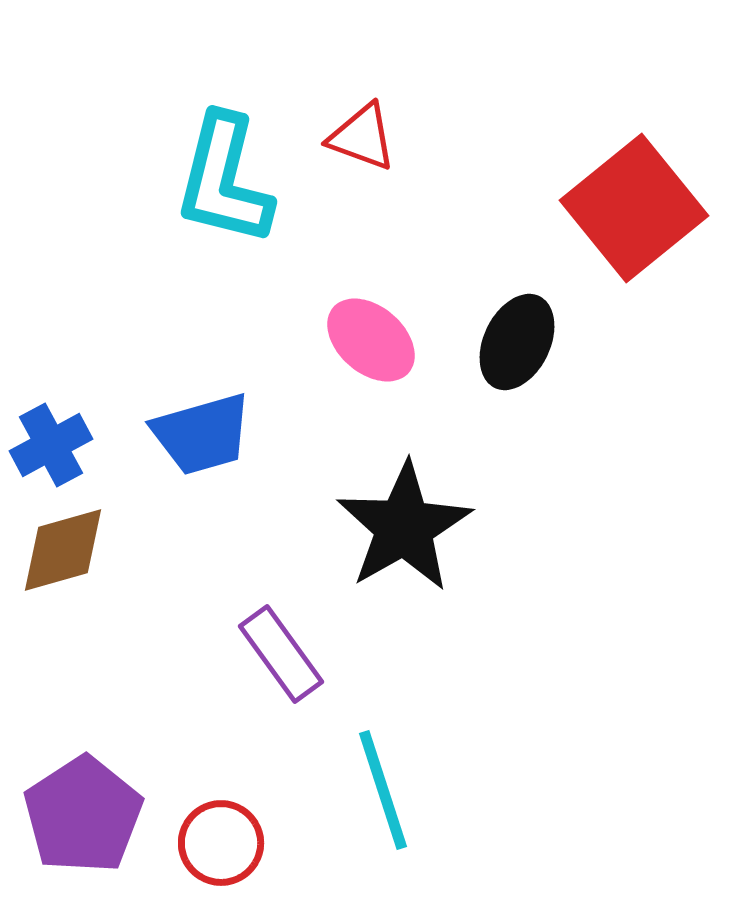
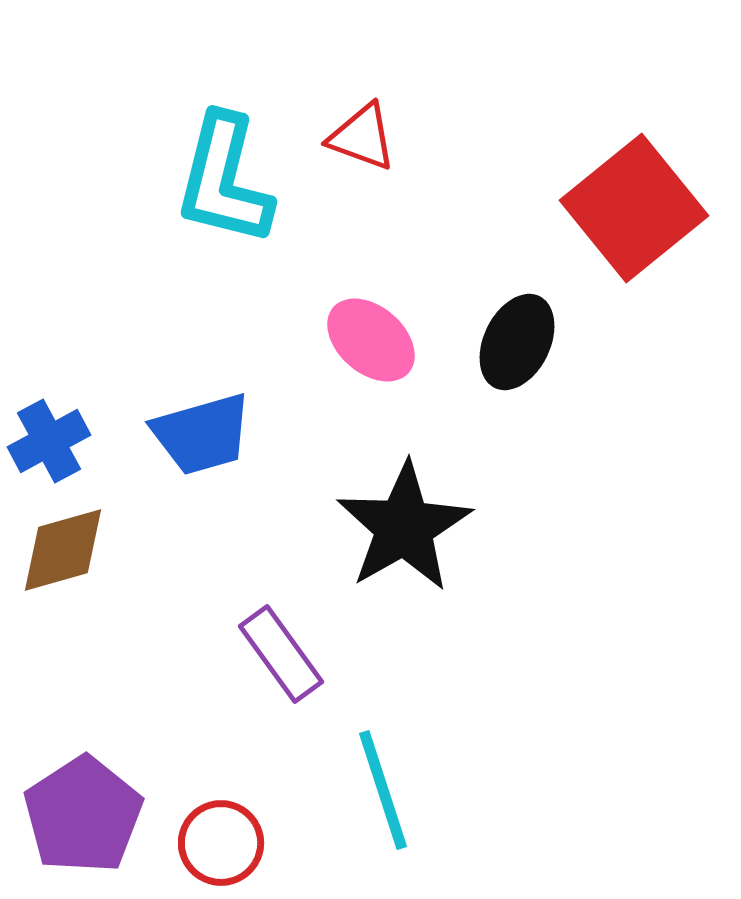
blue cross: moved 2 px left, 4 px up
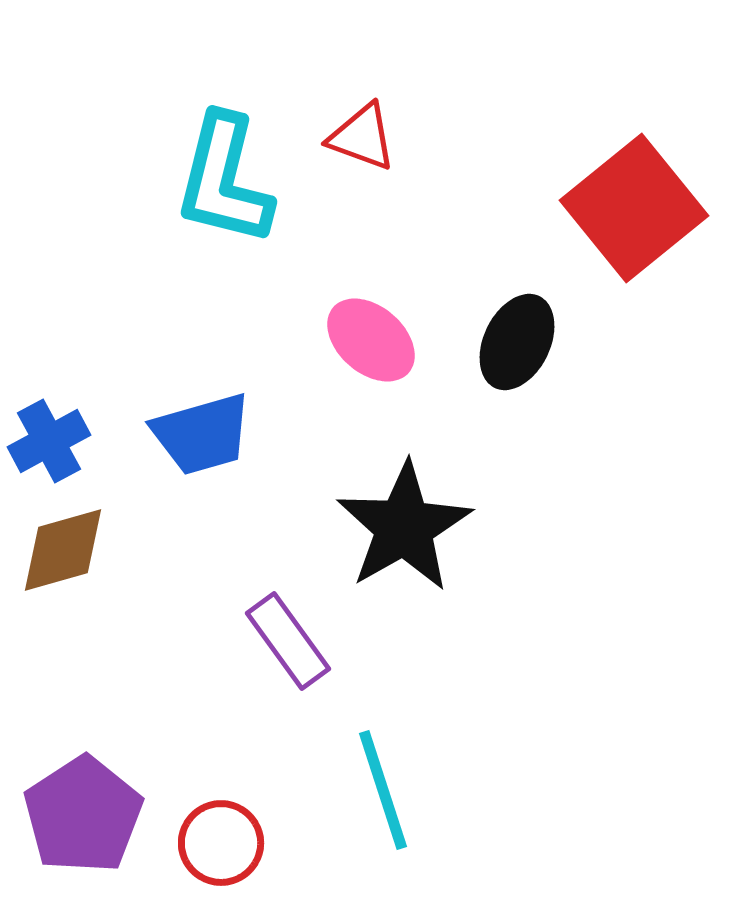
purple rectangle: moved 7 px right, 13 px up
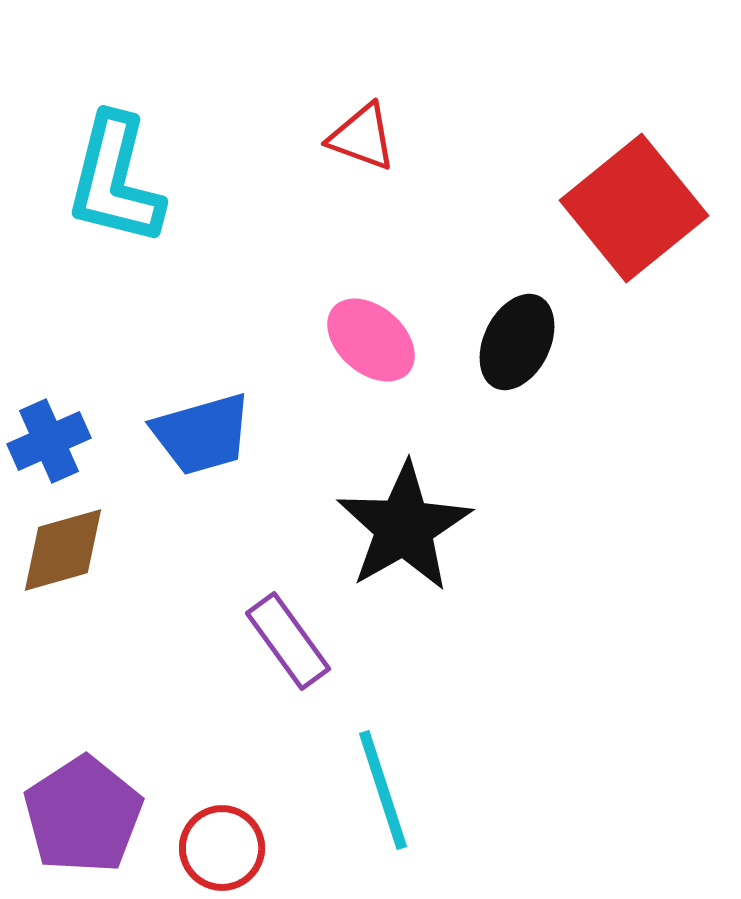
cyan L-shape: moved 109 px left
blue cross: rotated 4 degrees clockwise
red circle: moved 1 px right, 5 px down
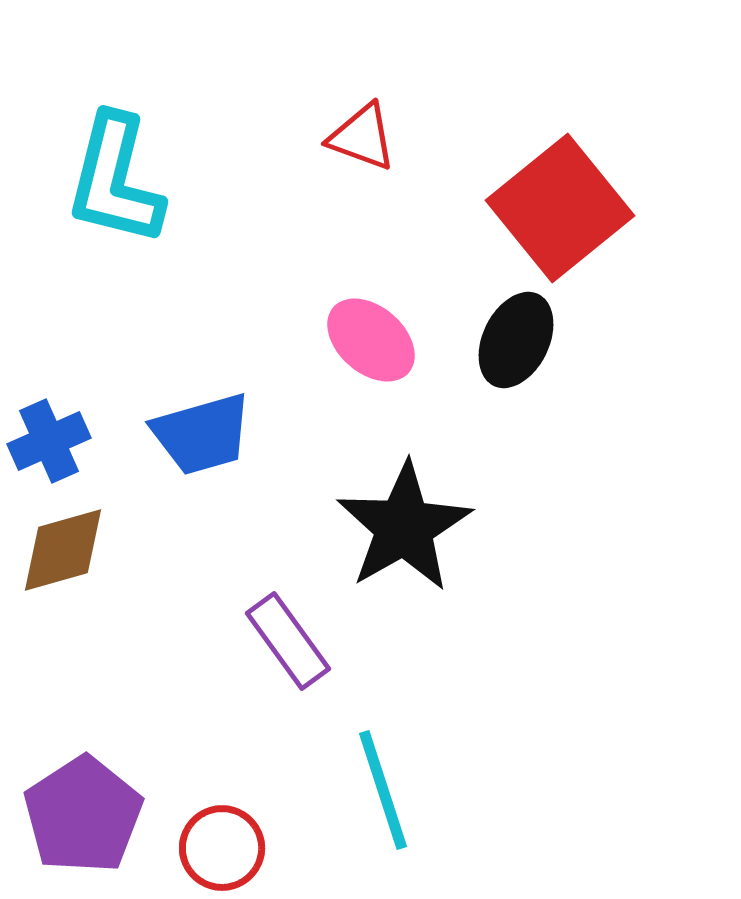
red square: moved 74 px left
black ellipse: moved 1 px left, 2 px up
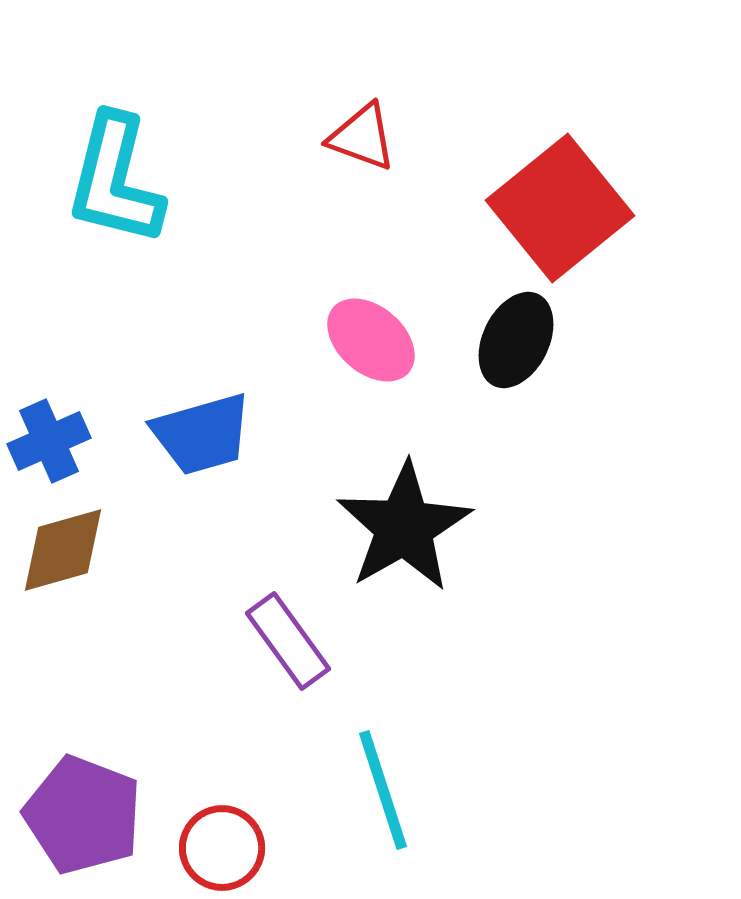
purple pentagon: rotated 18 degrees counterclockwise
